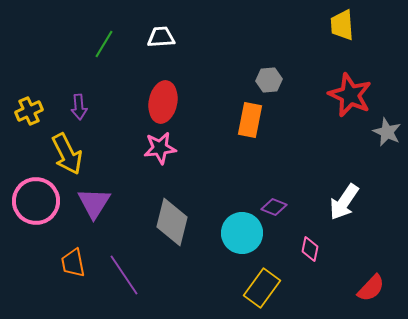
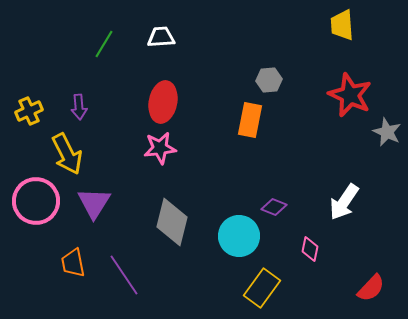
cyan circle: moved 3 px left, 3 px down
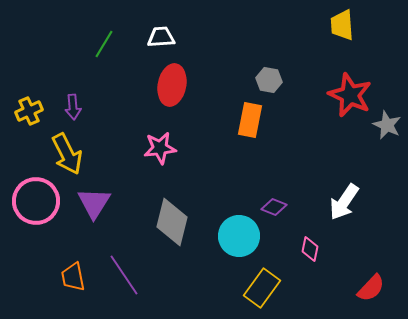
gray hexagon: rotated 15 degrees clockwise
red ellipse: moved 9 px right, 17 px up
purple arrow: moved 6 px left
gray star: moved 7 px up
orange trapezoid: moved 14 px down
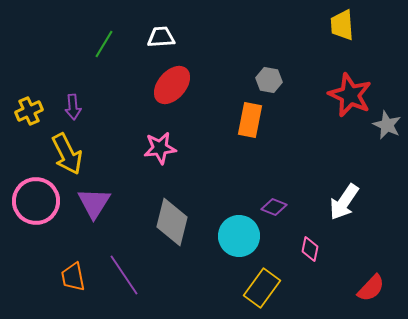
red ellipse: rotated 30 degrees clockwise
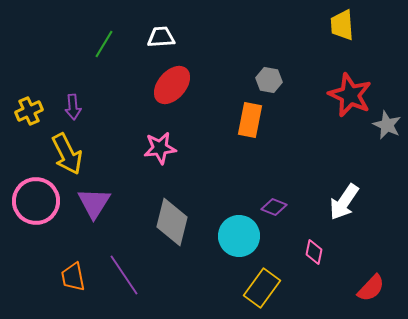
pink diamond: moved 4 px right, 3 px down
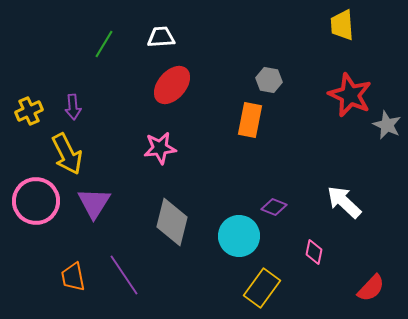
white arrow: rotated 99 degrees clockwise
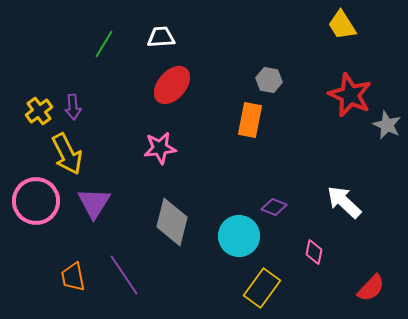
yellow trapezoid: rotated 28 degrees counterclockwise
yellow cross: moved 10 px right; rotated 12 degrees counterclockwise
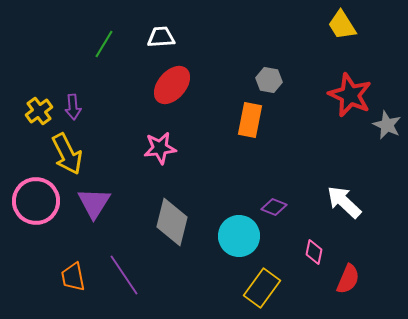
red semicircle: moved 23 px left, 9 px up; rotated 20 degrees counterclockwise
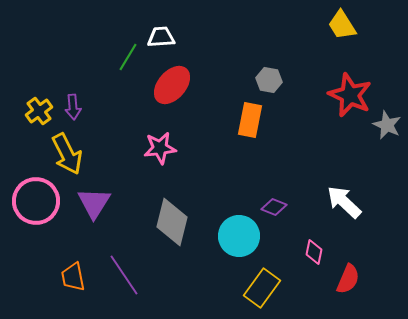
green line: moved 24 px right, 13 px down
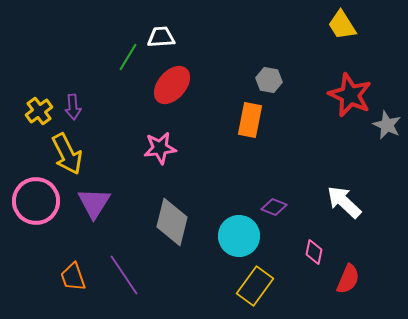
orange trapezoid: rotated 8 degrees counterclockwise
yellow rectangle: moved 7 px left, 2 px up
